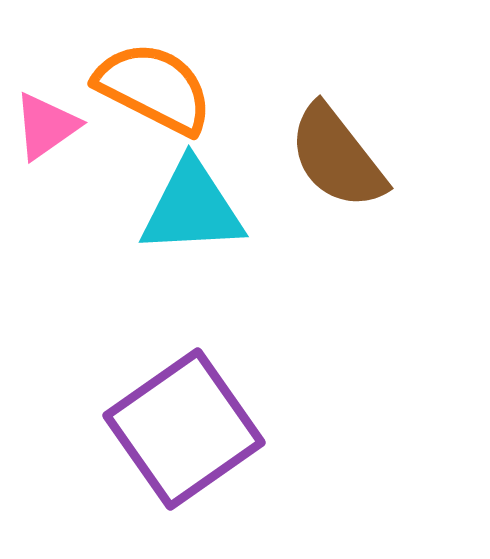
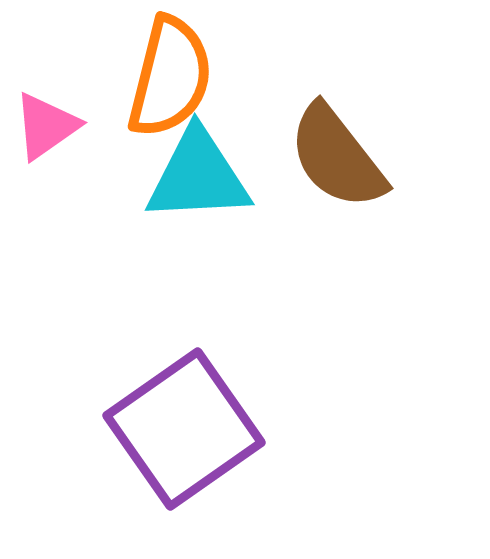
orange semicircle: moved 16 px right, 11 px up; rotated 77 degrees clockwise
cyan triangle: moved 6 px right, 32 px up
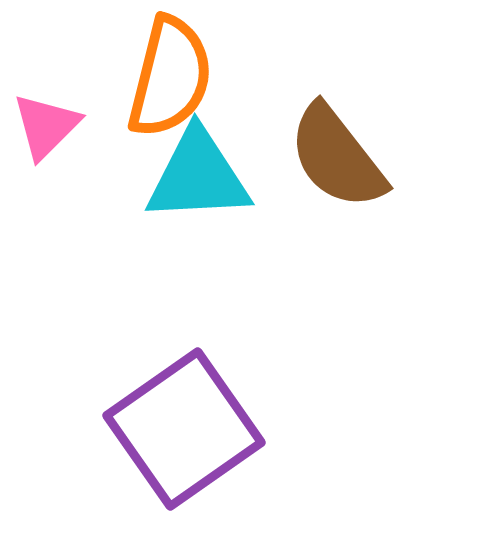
pink triangle: rotated 10 degrees counterclockwise
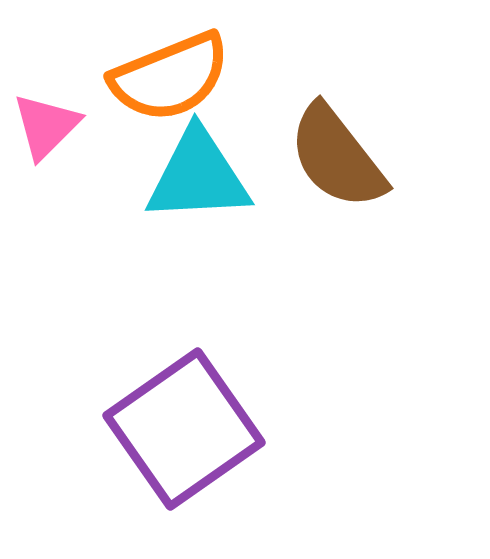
orange semicircle: rotated 54 degrees clockwise
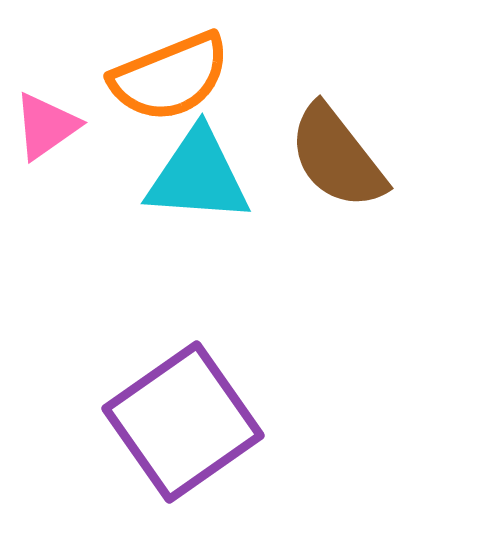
pink triangle: rotated 10 degrees clockwise
cyan triangle: rotated 7 degrees clockwise
purple square: moved 1 px left, 7 px up
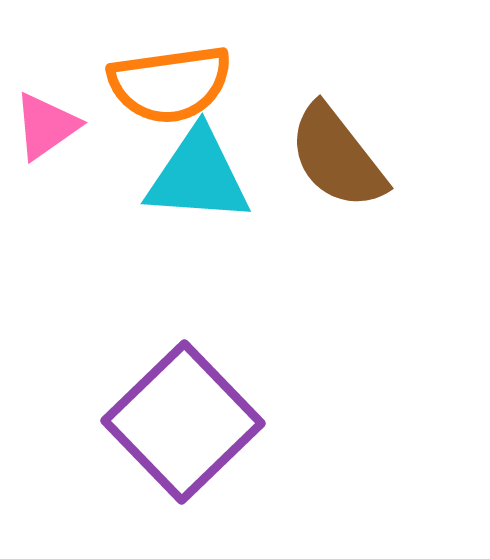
orange semicircle: moved 7 px down; rotated 14 degrees clockwise
purple square: rotated 9 degrees counterclockwise
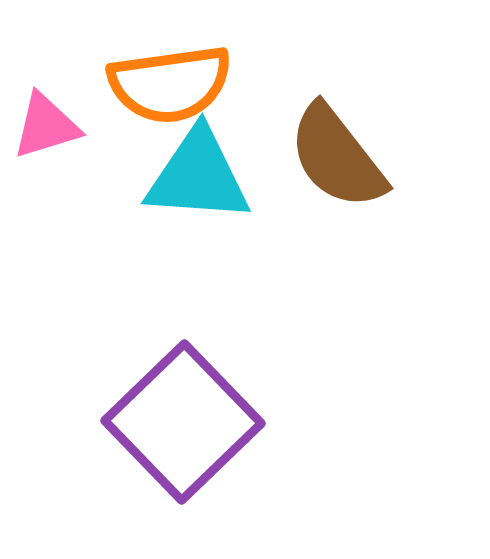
pink triangle: rotated 18 degrees clockwise
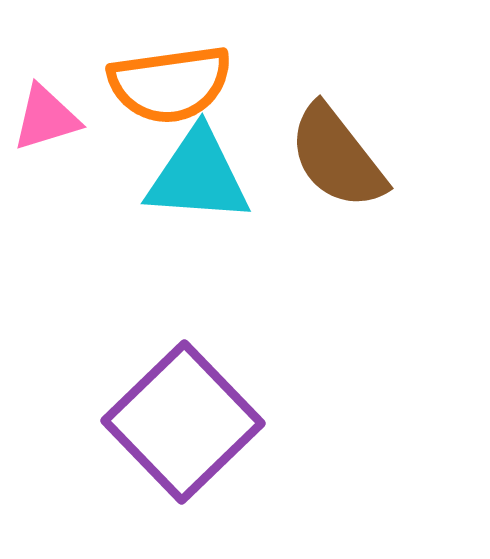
pink triangle: moved 8 px up
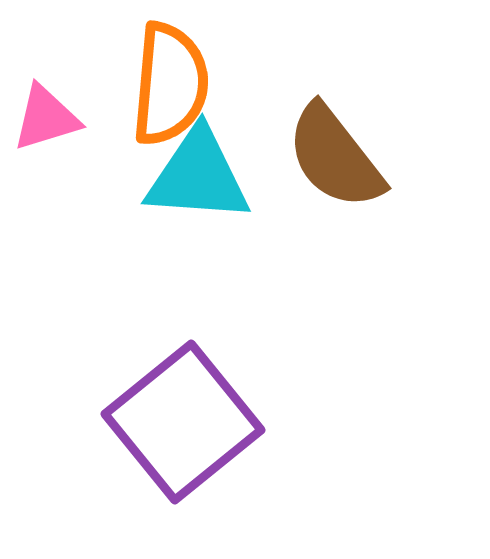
orange semicircle: rotated 77 degrees counterclockwise
brown semicircle: moved 2 px left
purple square: rotated 5 degrees clockwise
